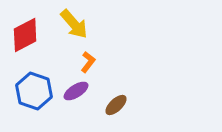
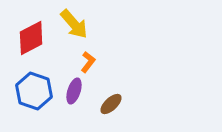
red diamond: moved 6 px right, 3 px down
purple ellipse: moved 2 px left; rotated 40 degrees counterclockwise
brown ellipse: moved 5 px left, 1 px up
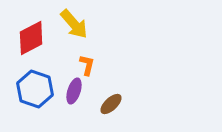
orange L-shape: moved 1 px left, 3 px down; rotated 25 degrees counterclockwise
blue hexagon: moved 1 px right, 2 px up
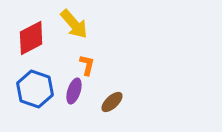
brown ellipse: moved 1 px right, 2 px up
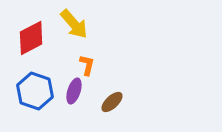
blue hexagon: moved 2 px down
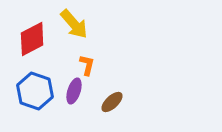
red diamond: moved 1 px right, 1 px down
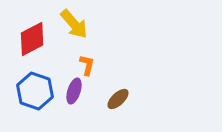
brown ellipse: moved 6 px right, 3 px up
